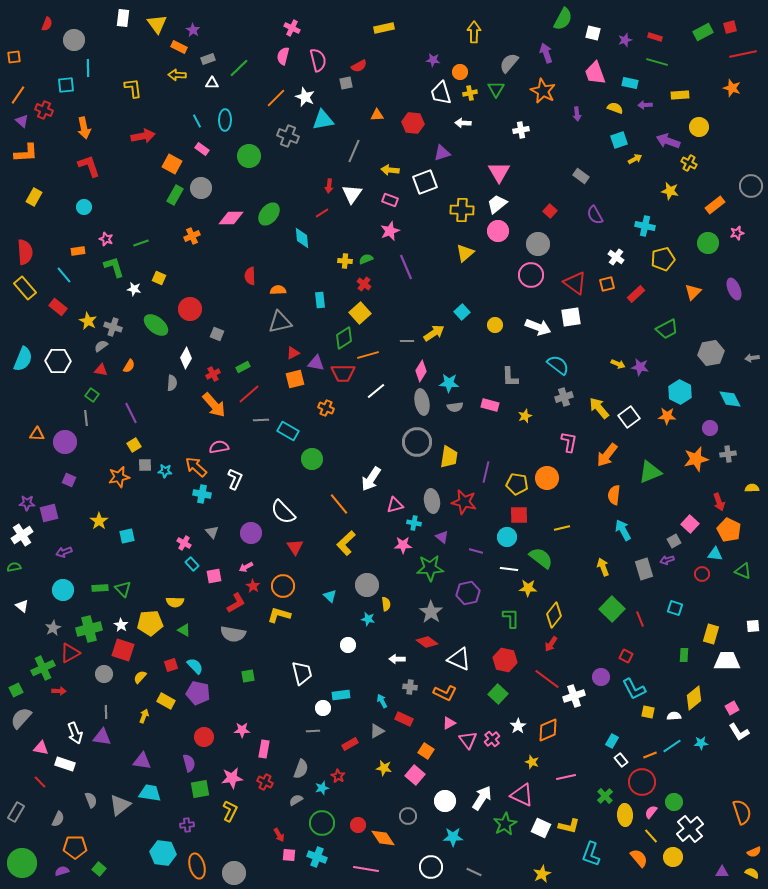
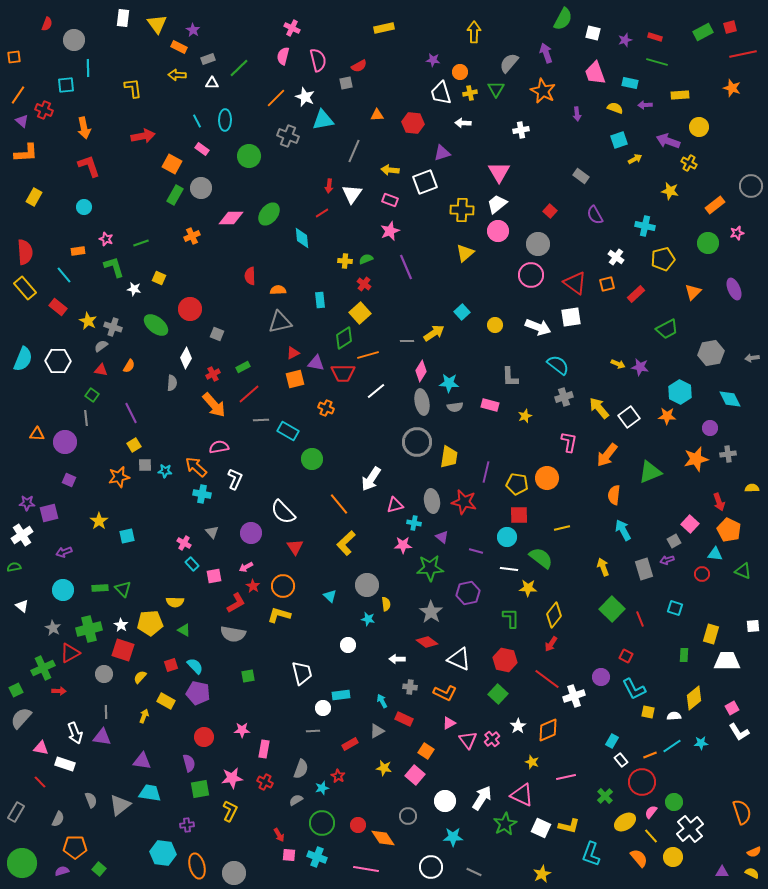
gray star at (53, 628): rotated 14 degrees counterclockwise
yellow ellipse at (625, 815): moved 7 px down; rotated 60 degrees clockwise
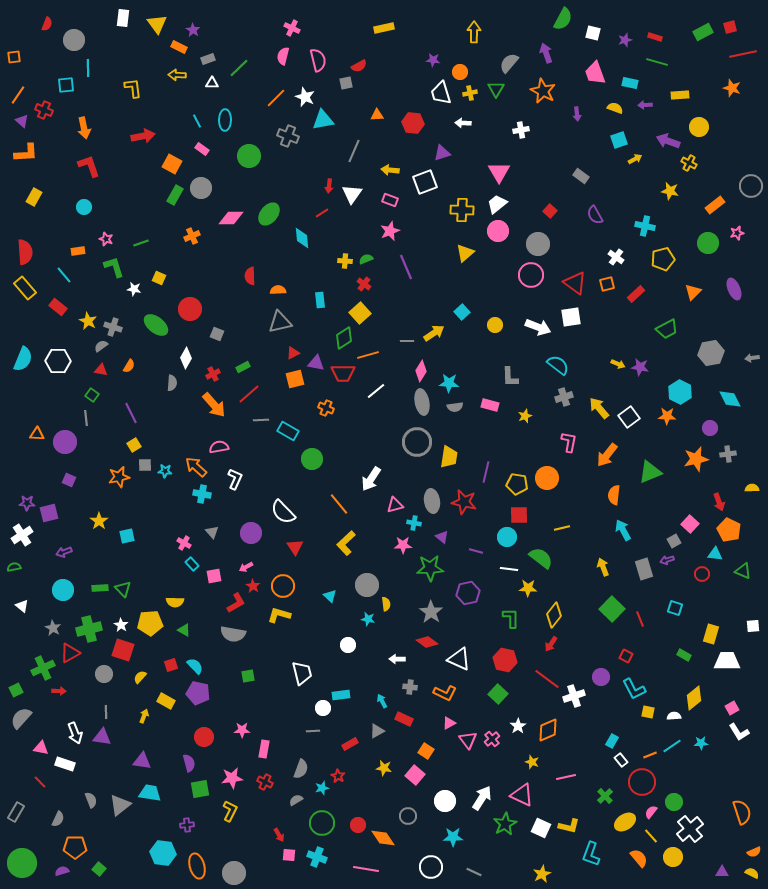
green rectangle at (684, 655): rotated 64 degrees counterclockwise
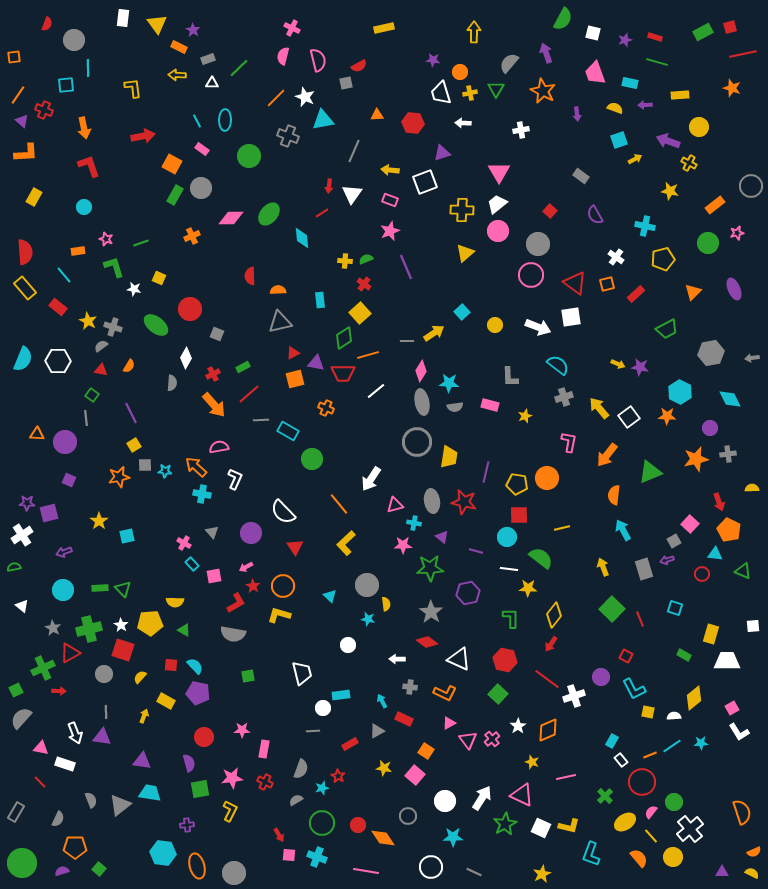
red square at (171, 665): rotated 24 degrees clockwise
pink line at (366, 869): moved 2 px down
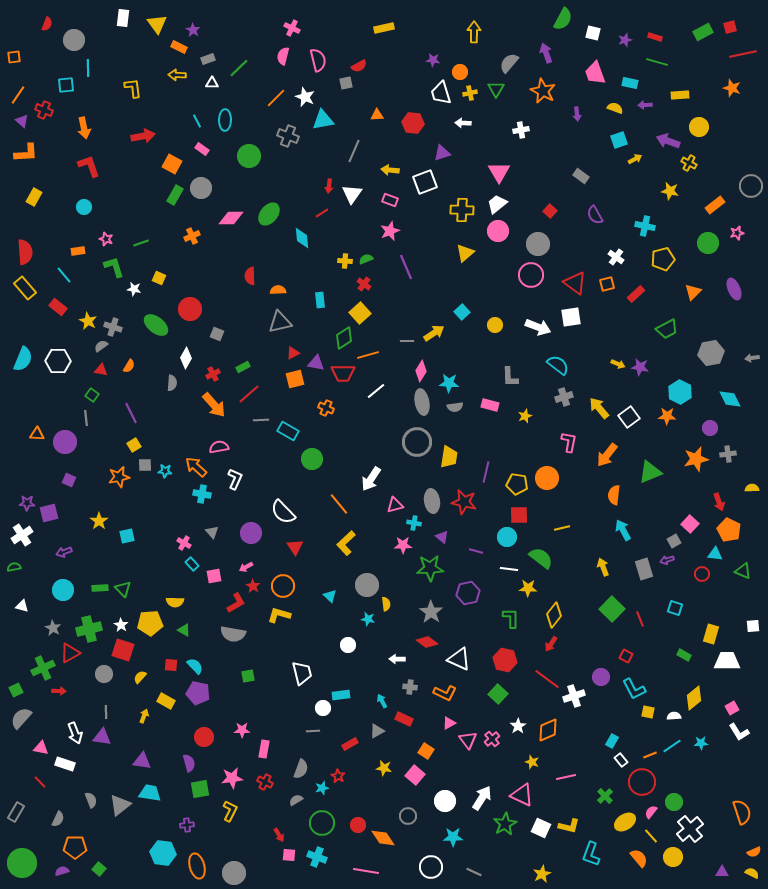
white triangle at (22, 606): rotated 24 degrees counterclockwise
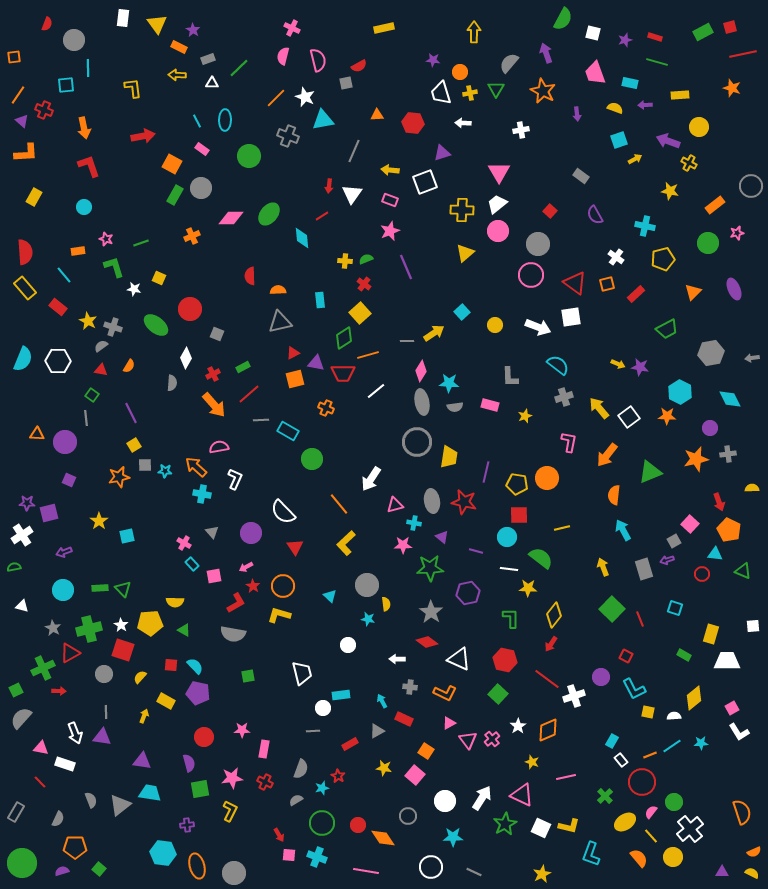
red line at (322, 213): moved 3 px down
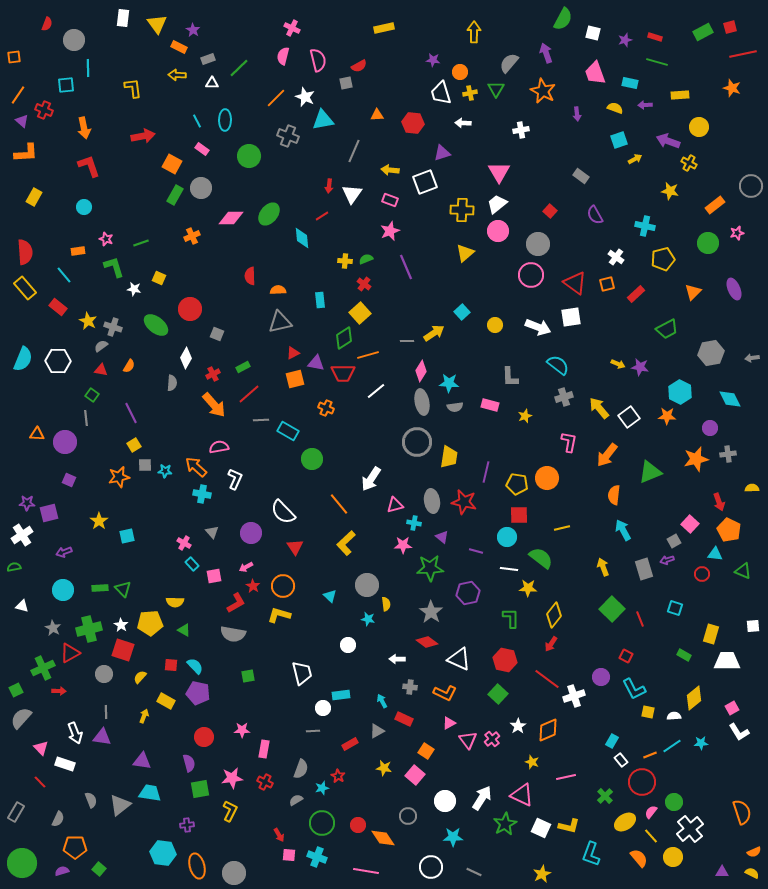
pink triangle at (41, 748): rotated 35 degrees clockwise
